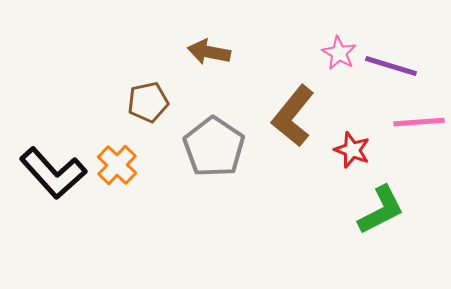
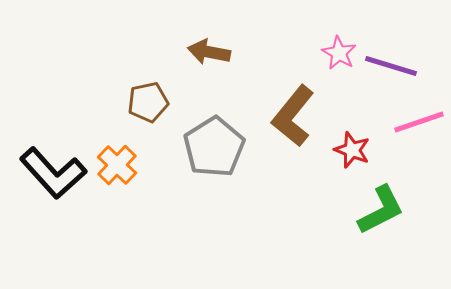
pink line: rotated 15 degrees counterclockwise
gray pentagon: rotated 6 degrees clockwise
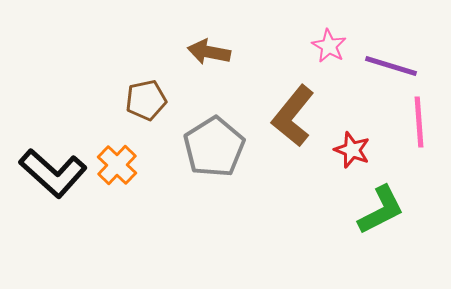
pink star: moved 10 px left, 7 px up
brown pentagon: moved 2 px left, 2 px up
pink line: rotated 75 degrees counterclockwise
black L-shape: rotated 6 degrees counterclockwise
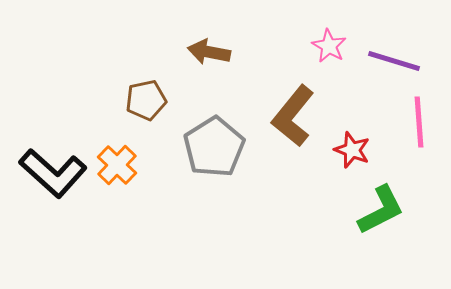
purple line: moved 3 px right, 5 px up
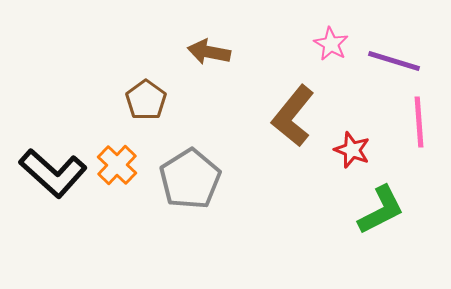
pink star: moved 2 px right, 2 px up
brown pentagon: rotated 24 degrees counterclockwise
gray pentagon: moved 24 px left, 32 px down
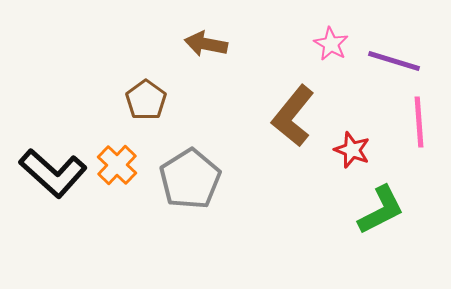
brown arrow: moved 3 px left, 8 px up
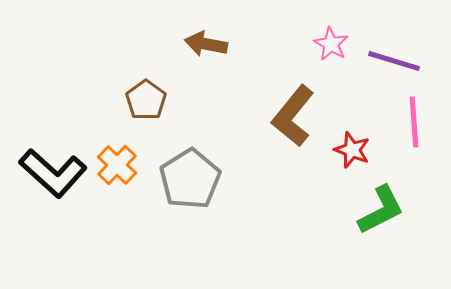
pink line: moved 5 px left
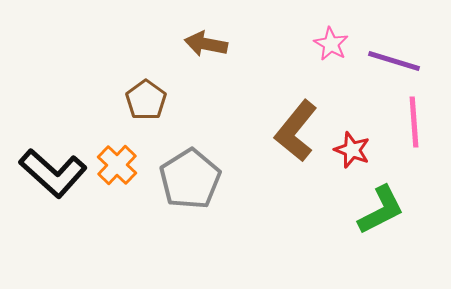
brown L-shape: moved 3 px right, 15 px down
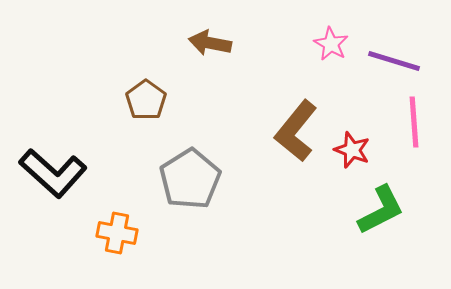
brown arrow: moved 4 px right, 1 px up
orange cross: moved 68 px down; rotated 33 degrees counterclockwise
